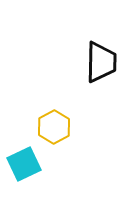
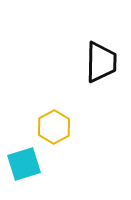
cyan square: rotated 8 degrees clockwise
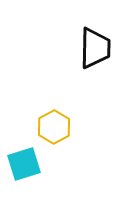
black trapezoid: moved 6 px left, 14 px up
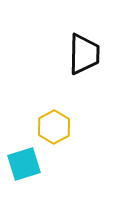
black trapezoid: moved 11 px left, 6 px down
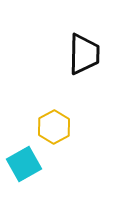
cyan square: rotated 12 degrees counterclockwise
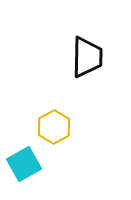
black trapezoid: moved 3 px right, 3 px down
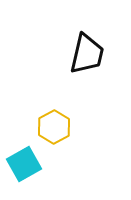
black trapezoid: moved 3 px up; rotated 12 degrees clockwise
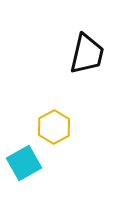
cyan square: moved 1 px up
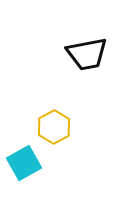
black trapezoid: rotated 66 degrees clockwise
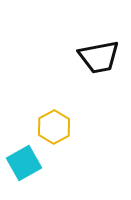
black trapezoid: moved 12 px right, 3 px down
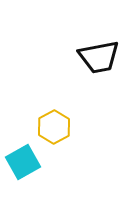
cyan square: moved 1 px left, 1 px up
